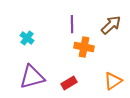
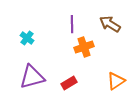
brown arrow: moved 1 px left, 1 px up; rotated 105 degrees counterclockwise
orange cross: rotated 30 degrees counterclockwise
orange triangle: moved 3 px right
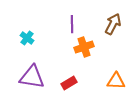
brown arrow: moved 3 px right; rotated 85 degrees clockwise
purple triangle: rotated 24 degrees clockwise
orange triangle: rotated 36 degrees clockwise
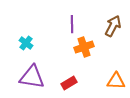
brown arrow: moved 2 px down
cyan cross: moved 1 px left, 5 px down
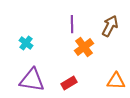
brown arrow: moved 3 px left
orange cross: rotated 18 degrees counterclockwise
purple triangle: moved 3 px down
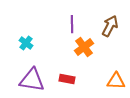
red rectangle: moved 2 px left, 4 px up; rotated 42 degrees clockwise
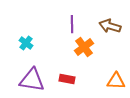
brown arrow: rotated 100 degrees counterclockwise
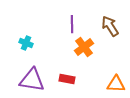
brown arrow: rotated 40 degrees clockwise
cyan cross: rotated 16 degrees counterclockwise
orange triangle: moved 3 px down
